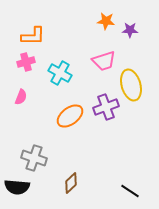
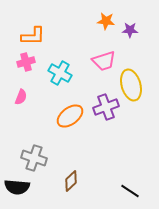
brown diamond: moved 2 px up
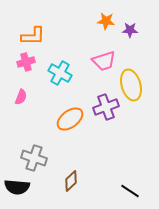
orange ellipse: moved 3 px down
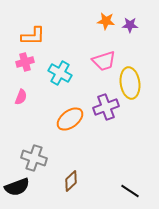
purple star: moved 5 px up
pink cross: moved 1 px left
yellow ellipse: moved 1 px left, 2 px up; rotated 8 degrees clockwise
black semicircle: rotated 25 degrees counterclockwise
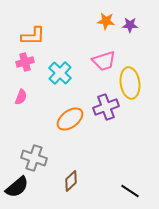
cyan cross: rotated 15 degrees clockwise
black semicircle: rotated 20 degrees counterclockwise
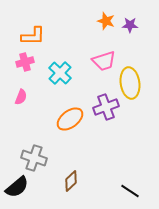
orange star: rotated 12 degrees clockwise
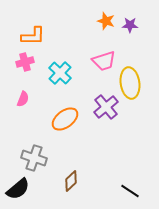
pink semicircle: moved 2 px right, 2 px down
purple cross: rotated 20 degrees counterclockwise
orange ellipse: moved 5 px left
black semicircle: moved 1 px right, 2 px down
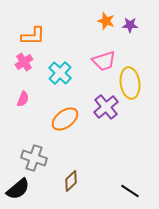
pink cross: moved 1 px left; rotated 18 degrees counterclockwise
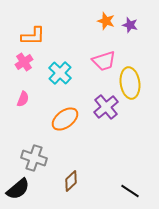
purple star: rotated 14 degrees clockwise
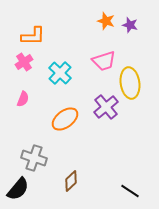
black semicircle: rotated 10 degrees counterclockwise
